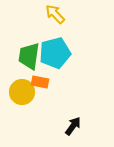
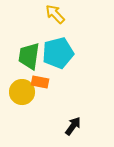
cyan pentagon: moved 3 px right
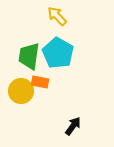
yellow arrow: moved 2 px right, 2 px down
cyan pentagon: rotated 28 degrees counterclockwise
yellow circle: moved 1 px left, 1 px up
